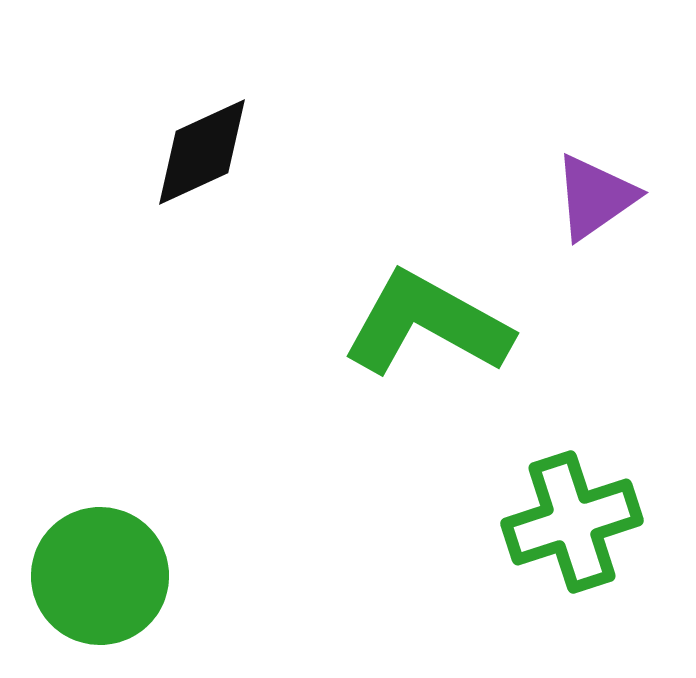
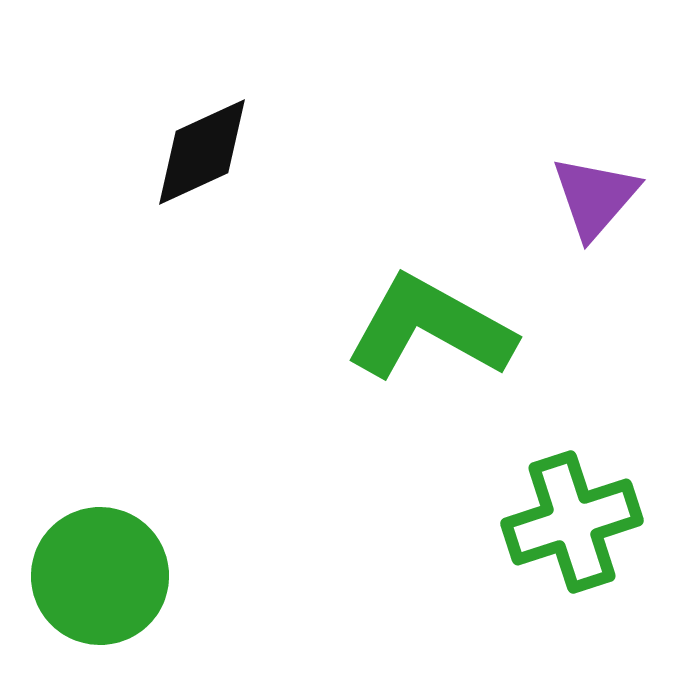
purple triangle: rotated 14 degrees counterclockwise
green L-shape: moved 3 px right, 4 px down
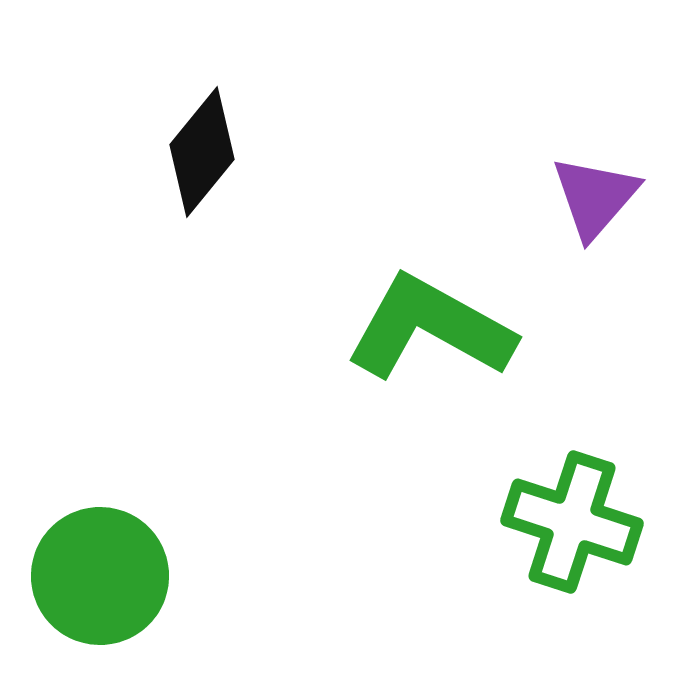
black diamond: rotated 26 degrees counterclockwise
green cross: rotated 36 degrees clockwise
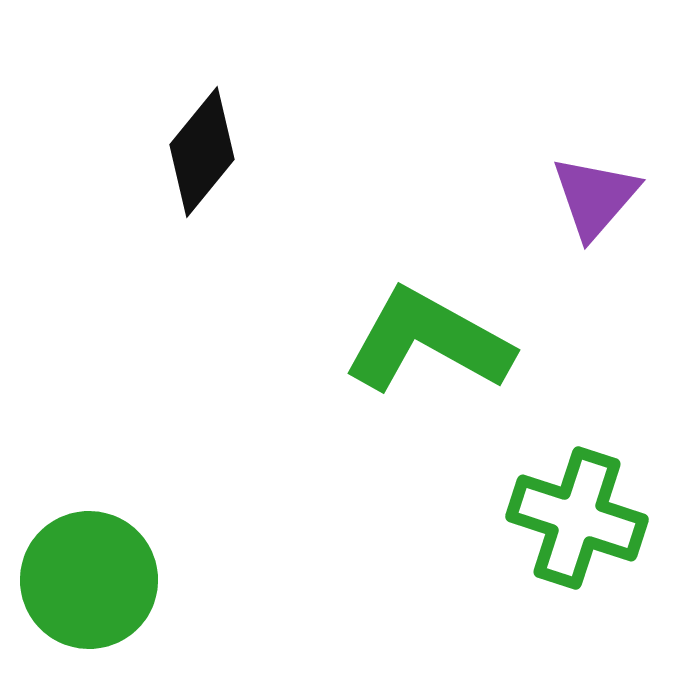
green L-shape: moved 2 px left, 13 px down
green cross: moved 5 px right, 4 px up
green circle: moved 11 px left, 4 px down
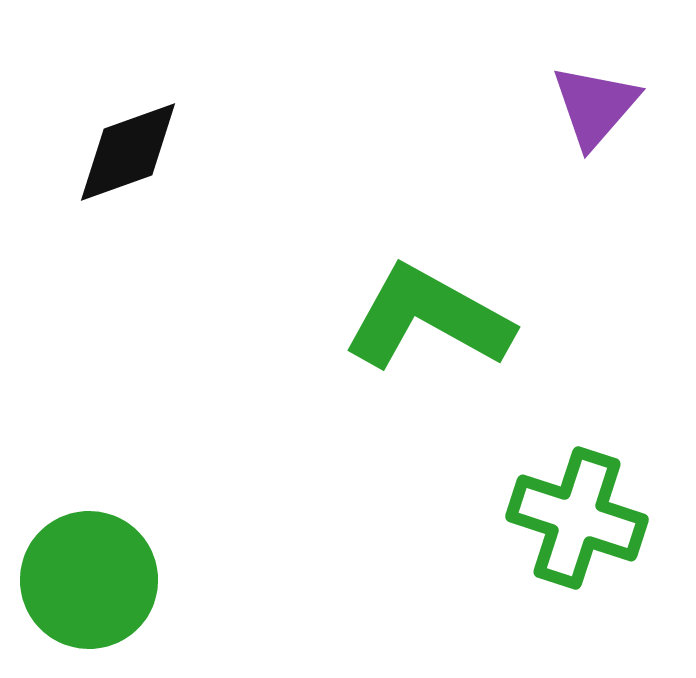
black diamond: moved 74 px left; rotated 31 degrees clockwise
purple triangle: moved 91 px up
green L-shape: moved 23 px up
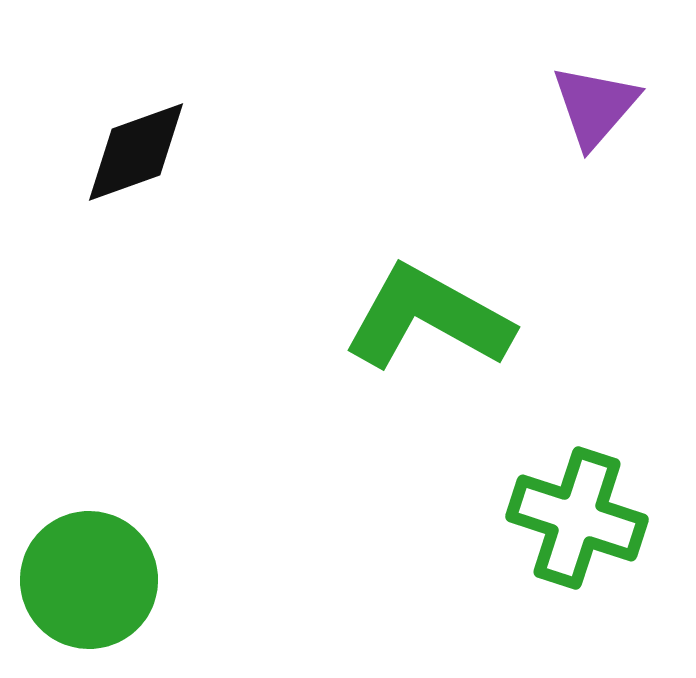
black diamond: moved 8 px right
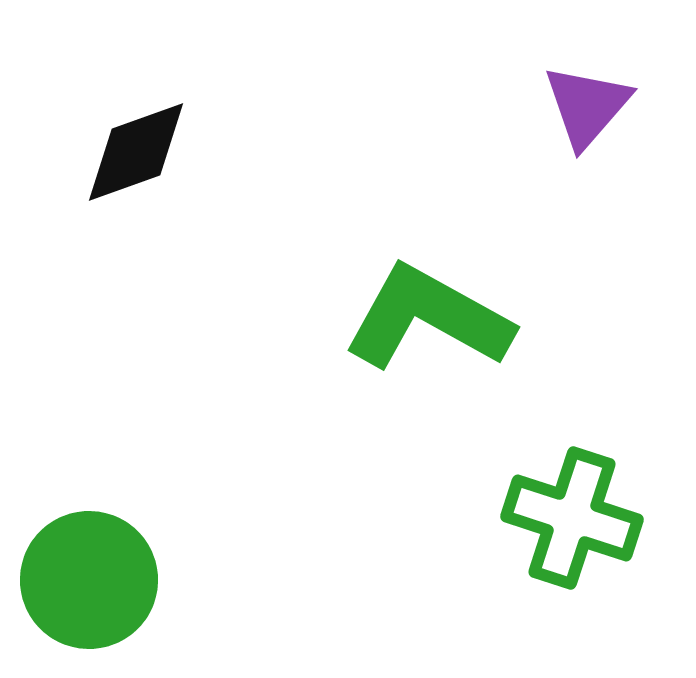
purple triangle: moved 8 px left
green cross: moved 5 px left
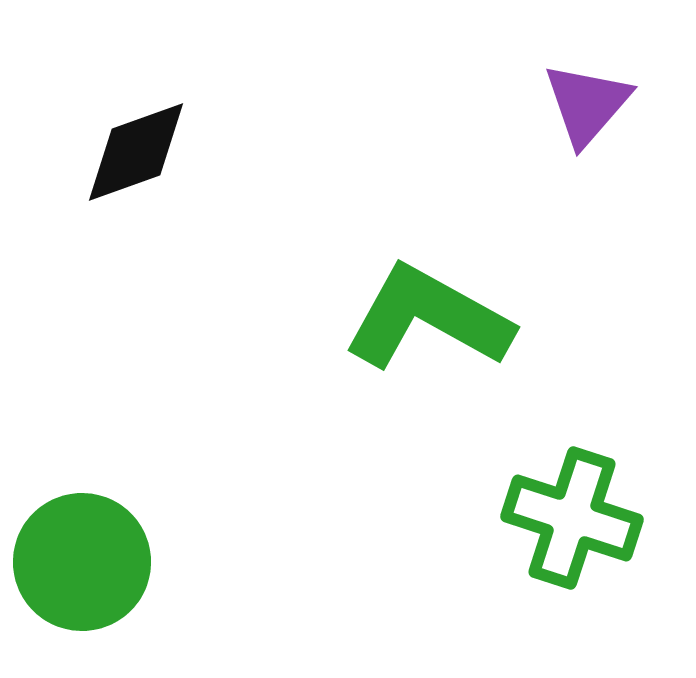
purple triangle: moved 2 px up
green circle: moved 7 px left, 18 px up
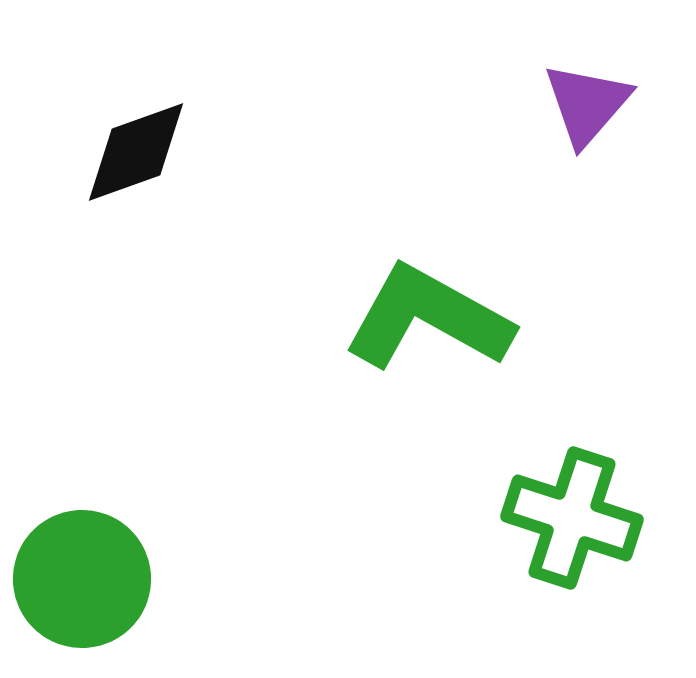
green circle: moved 17 px down
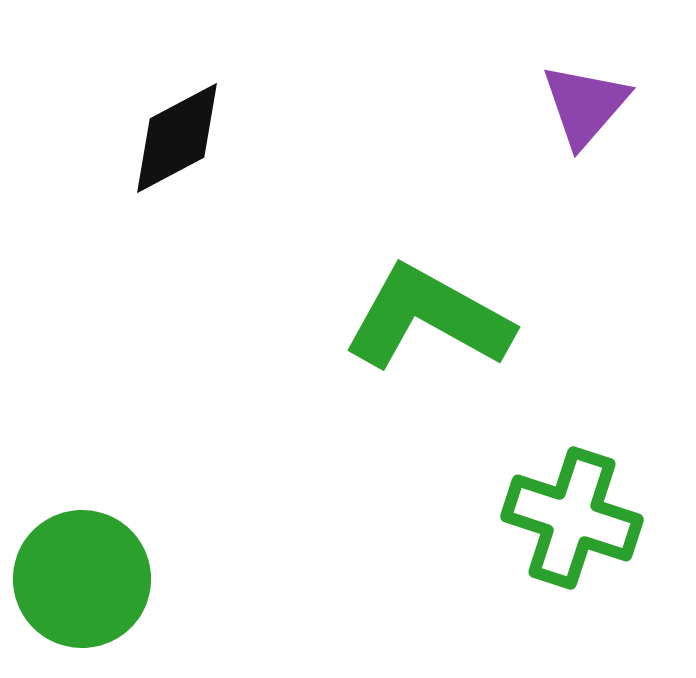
purple triangle: moved 2 px left, 1 px down
black diamond: moved 41 px right, 14 px up; rotated 8 degrees counterclockwise
